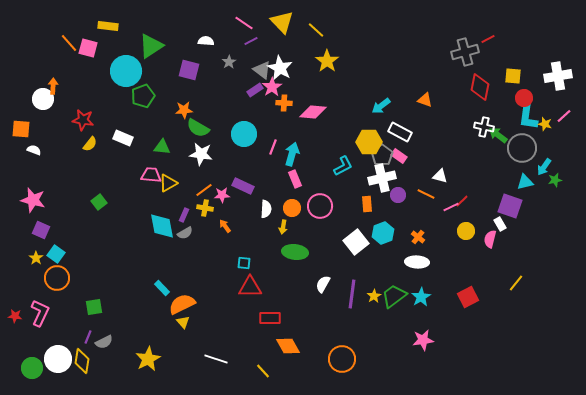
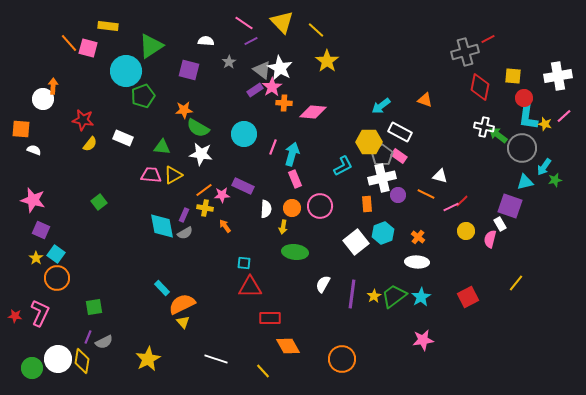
yellow triangle at (168, 183): moved 5 px right, 8 px up
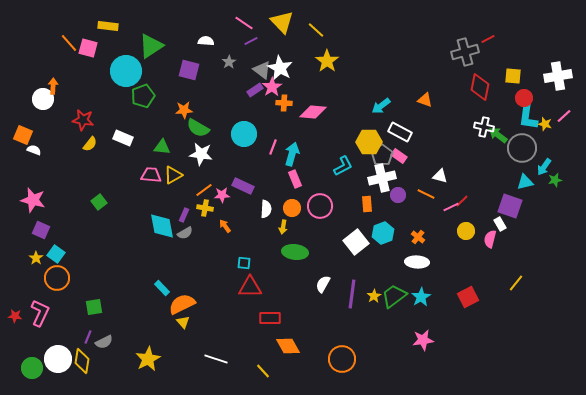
orange square at (21, 129): moved 2 px right, 6 px down; rotated 18 degrees clockwise
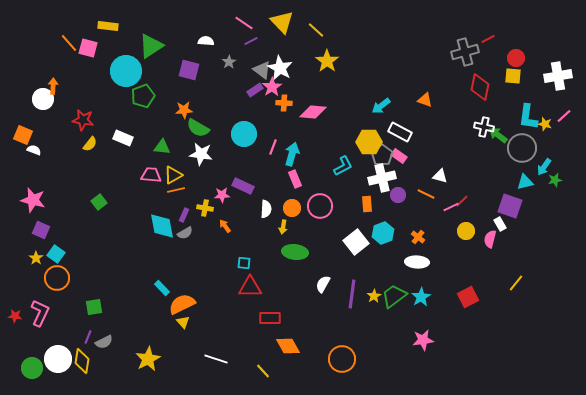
red circle at (524, 98): moved 8 px left, 40 px up
orange line at (204, 190): moved 28 px left; rotated 24 degrees clockwise
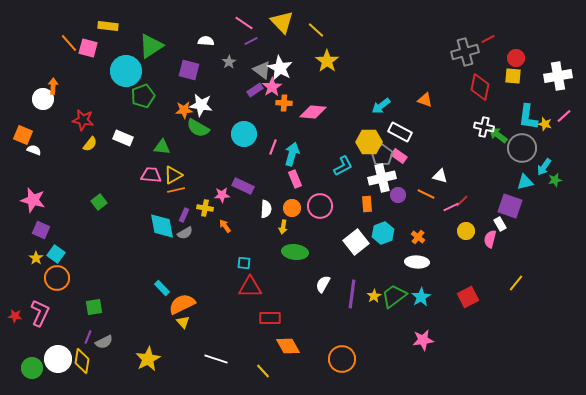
white star at (201, 154): moved 49 px up
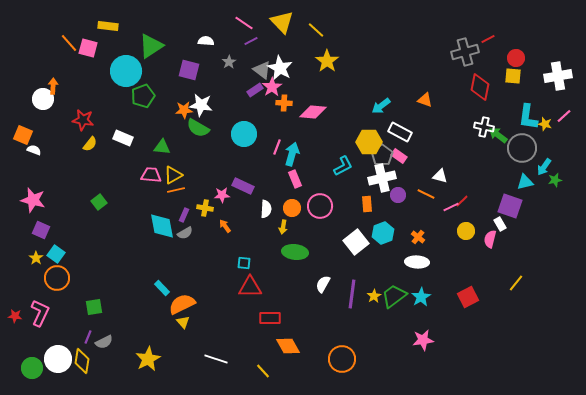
pink line at (273, 147): moved 4 px right
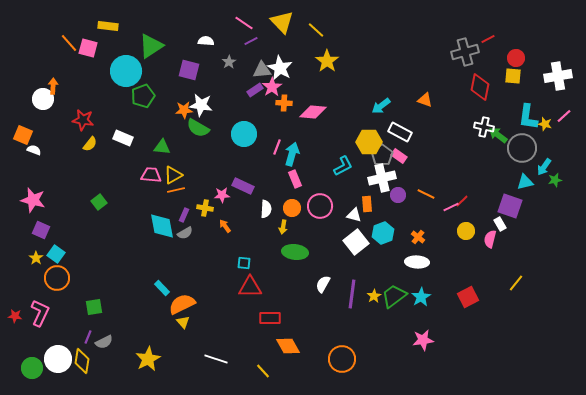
gray triangle at (262, 70): rotated 42 degrees counterclockwise
white triangle at (440, 176): moved 86 px left, 39 px down
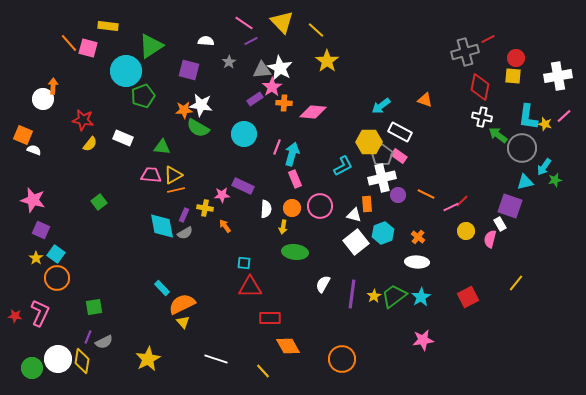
purple rectangle at (255, 90): moved 9 px down
white cross at (484, 127): moved 2 px left, 10 px up
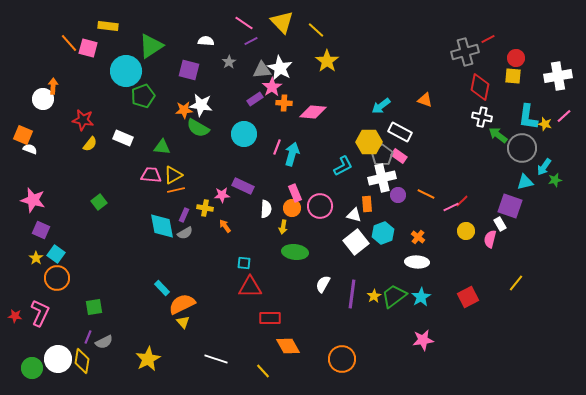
white semicircle at (34, 150): moved 4 px left, 1 px up
pink rectangle at (295, 179): moved 14 px down
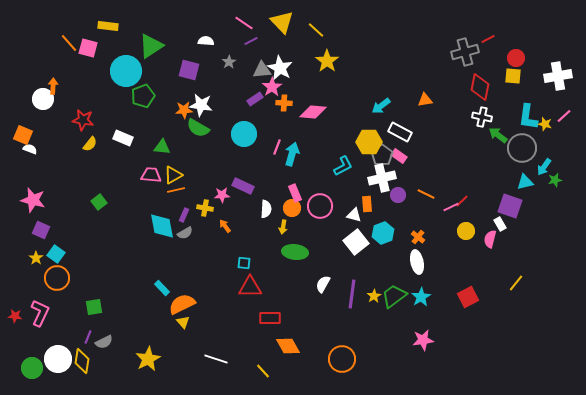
orange triangle at (425, 100): rotated 28 degrees counterclockwise
white ellipse at (417, 262): rotated 75 degrees clockwise
